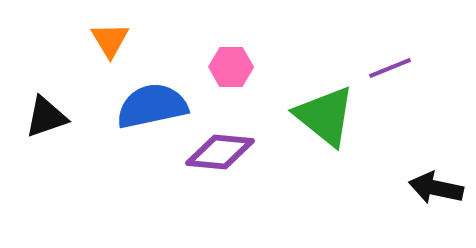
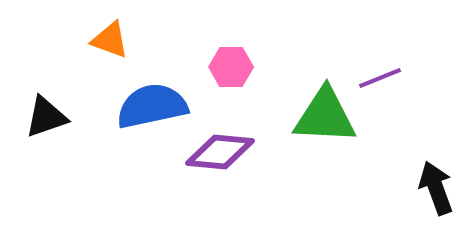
orange triangle: rotated 39 degrees counterclockwise
purple line: moved 10 px left, 10 px down
green triangle: rotated 36 degrees counterclockwise
black arrow: rotated 58 degrees clockwise
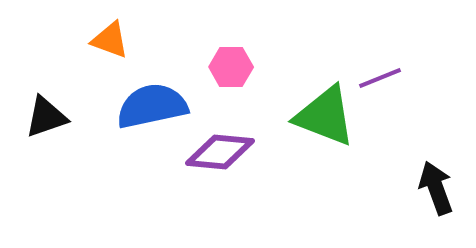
green triangle: rotated 18 degrees clockwise
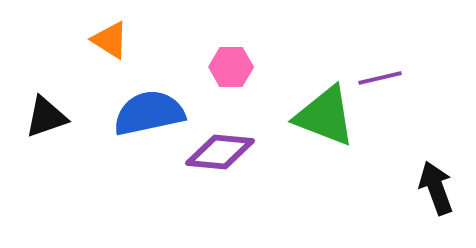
orange triangle: rotated 12 degrees clockwise
purple line: rotated 9 degrees clockwise
blue semicircle: moved 3 px left, 7 px down
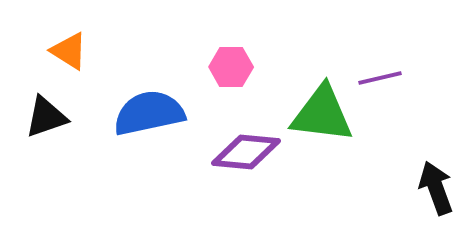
orange triangle: moved 41 px left, 11 px down
green triangle: moved 3 px left, 2 px up; rotated 14 degrees counterclockwise
purple diamond: moved 26 px right
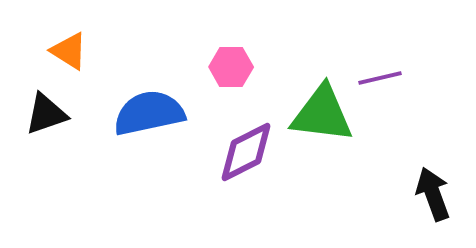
black triangle: moved 3 px up
purple diamond: rotated 32 degrees counterclockwise
black arrow: moved 3 px left, 6 px down
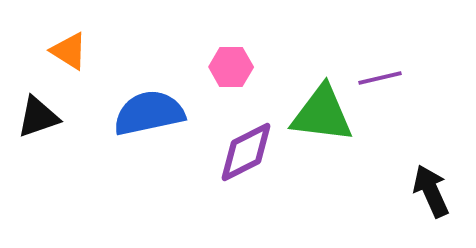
black triangle: moved 8 px left, 3 px down
black arrow: moved 2 px left, 3 px up; rotated 4 degrees counterclockwise
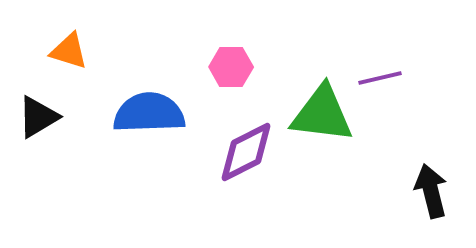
orange triangle: rotated 15 degrees counterclockwise
blue semicircle: rotated 10 degrees clockwise
black triangle: rotated 12 degrees counterclockwise
black arrow: rotated 10 degrees clockwise
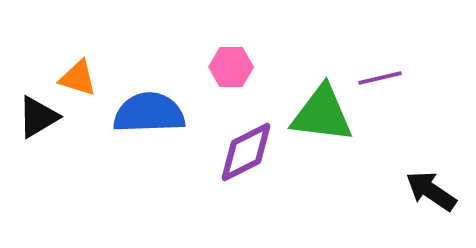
orange triangle: moved 9 px right, 27 px down
black arrow: rotated 42 degrees counterclockwise
